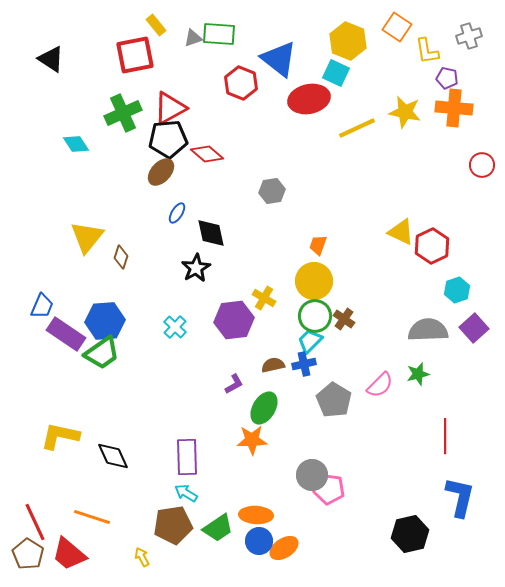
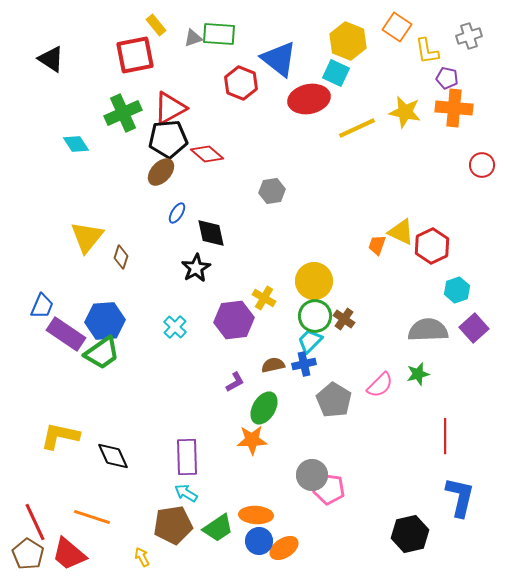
orange trapezoid at (318, 245): moved 59 px right
purple L-shape at (234, 384): moved 1 px right, 2 px up
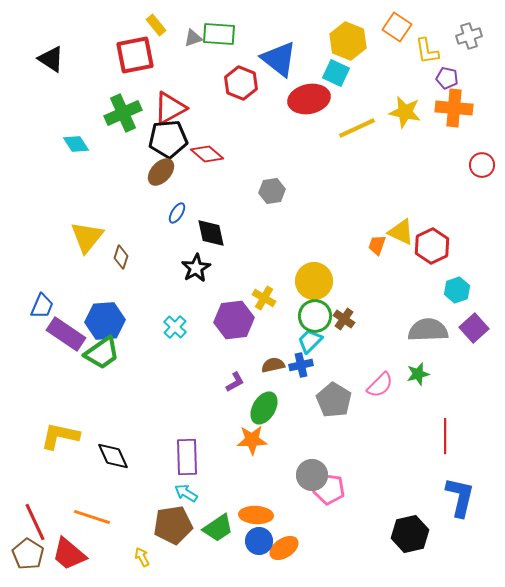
blue cross at (304, 364): moved 3 px left, 1 px down
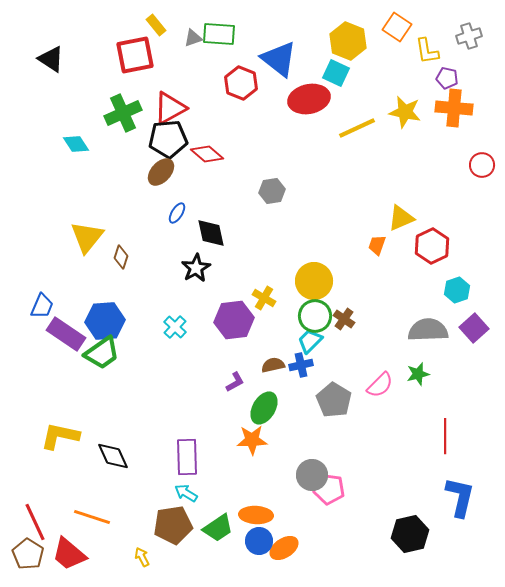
yellow triangle at (401, 232): moved 14 px up; rotated 48 degrees counterclockwise
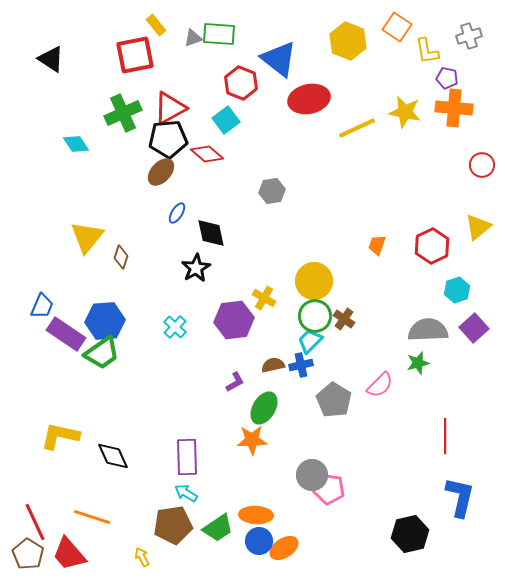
cyan square at (336, 73): moved 110 px left, 47 px down; rotated 28 degrees clockwise
yellow triangle at (401, 218): moved 77 px right, 9 px down; rotated 16 degrees counterclockwise
green star at (418, 374): moved 11 px up
red trapezoid at (69, 554): rotated 9 degrees clockwise
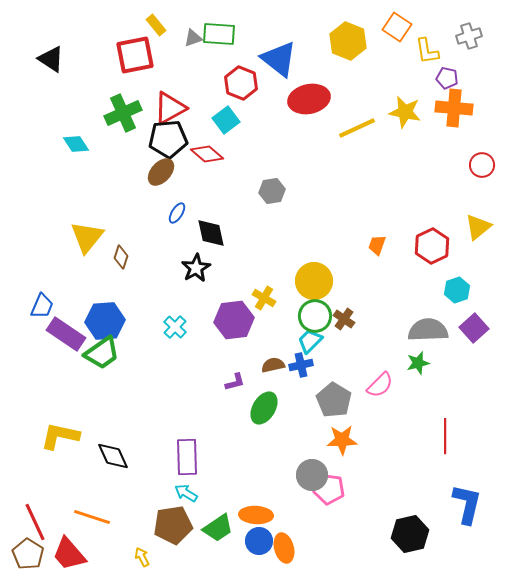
purple L-shape at (235, 382): rotated 15 degrees clockwise
orange star at (252, 440): moved 90 px right
blue L-shape at (460, 497): moved 7 px right, 7 px down
orange ellipse at (284, 548): rotated 72 degrees counterclockwise
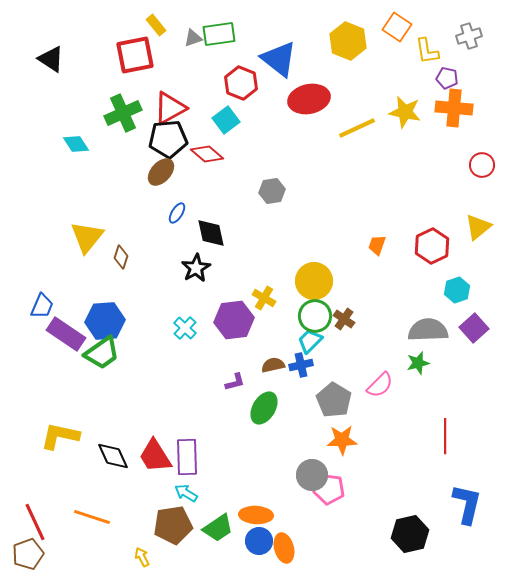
green rectangle at (219, 34): rotated 12 degrees counterclockwise
cyan cross at (175, 327): moved 10 px right, 1 px down
brown pentagon at (28, 554): rotated 20 degrees clockwise
red trapezoid at (69, 554): moved 86 px right, 98 px up; rotated 9 degrees clockwise
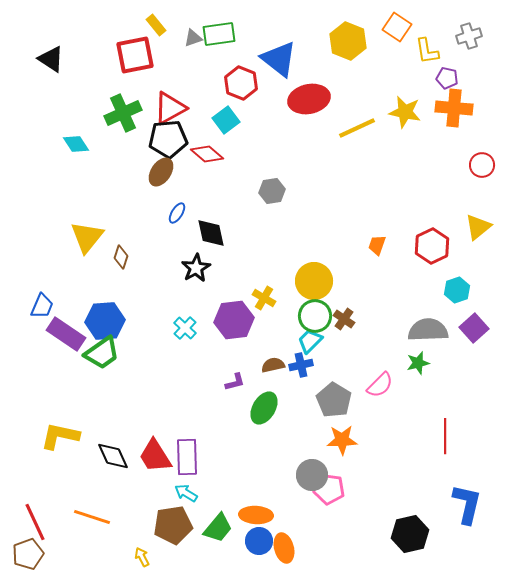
brown ellipse at (161, 172): rotated 8 degrees counterclockwise
green trapezoid at (218, 528): rotated 16 degrees counterclockwise
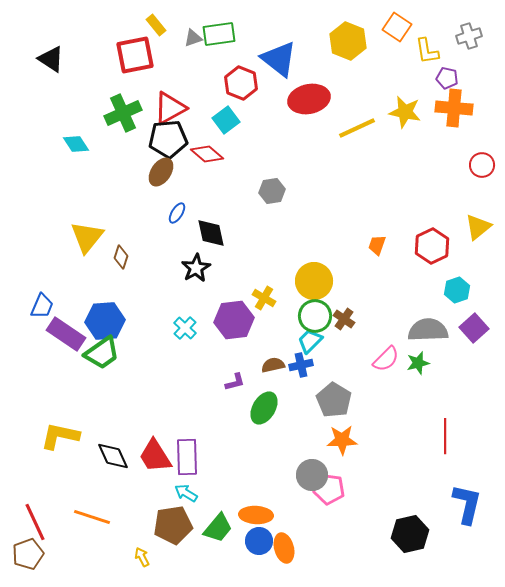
pink semicircle at (380, 385): moved 6 px right, 26 px up
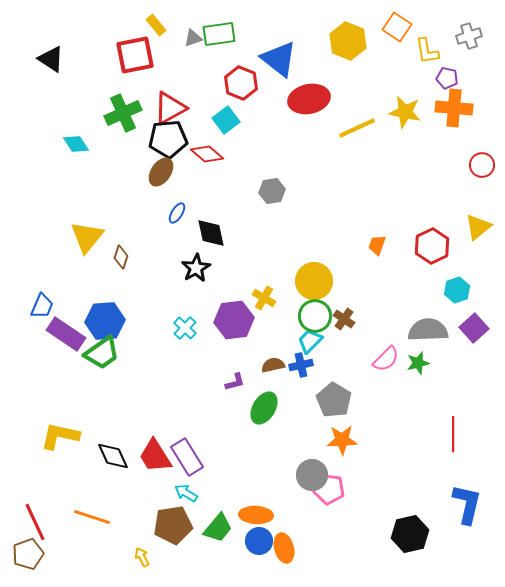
red line at (445, 436): moved 8 px right, 2 px up
purple rectangle at (187, 457): rotated 30 degrees counterclockwise
